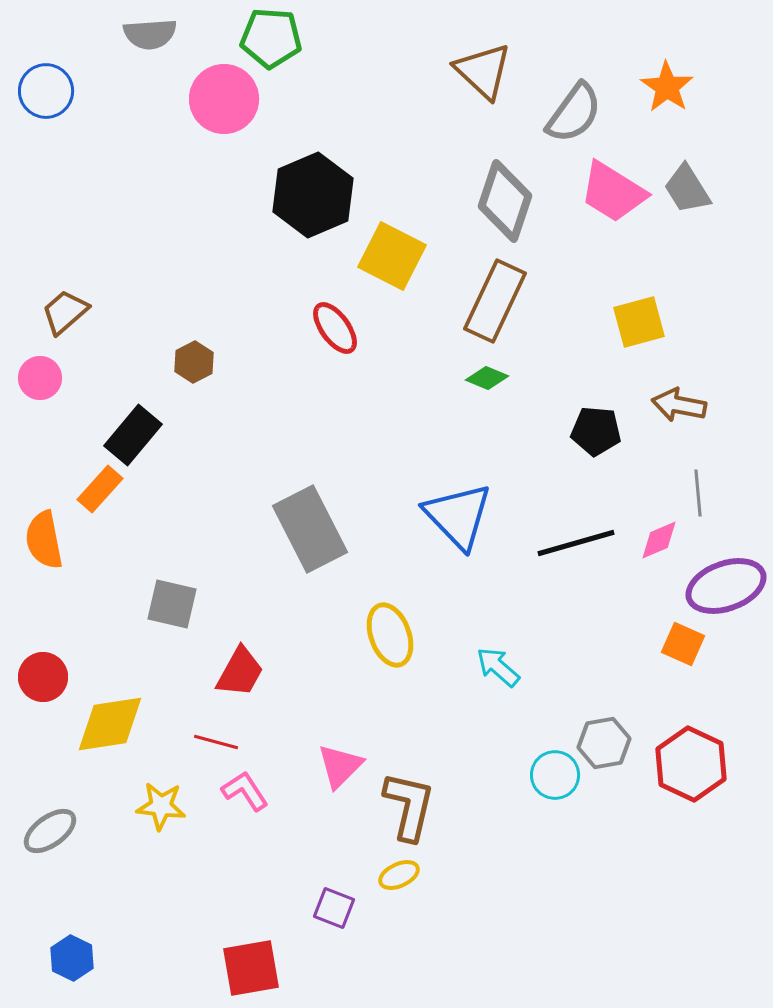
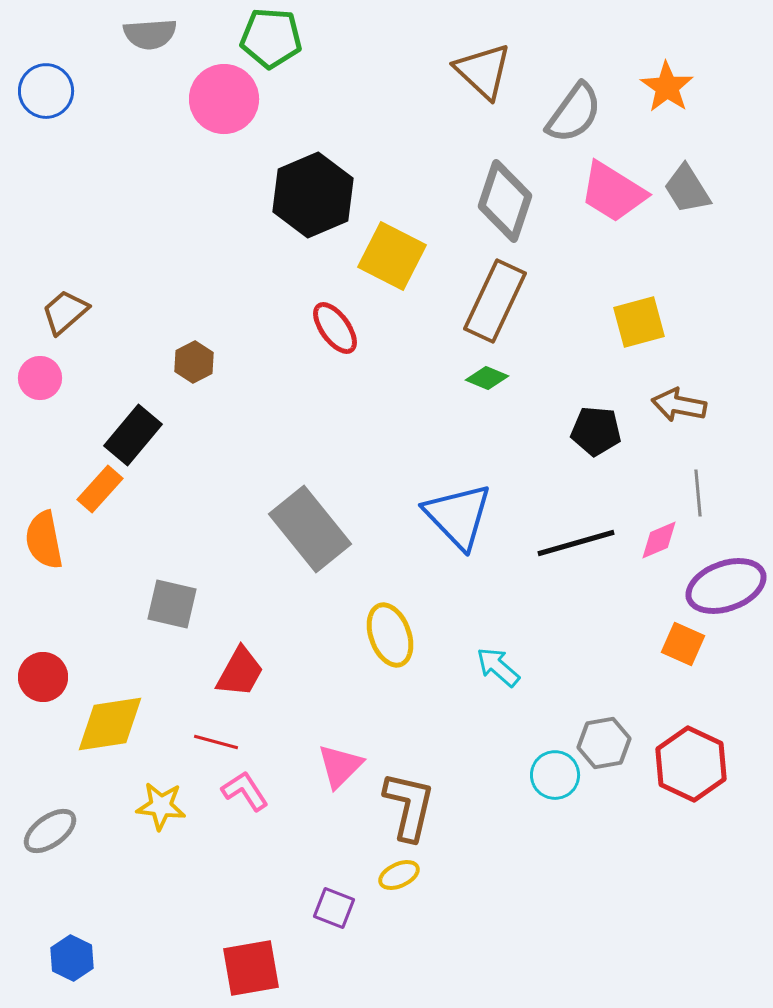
gray rectangle at (310, 529): rotated 12 degrees counterclockwise
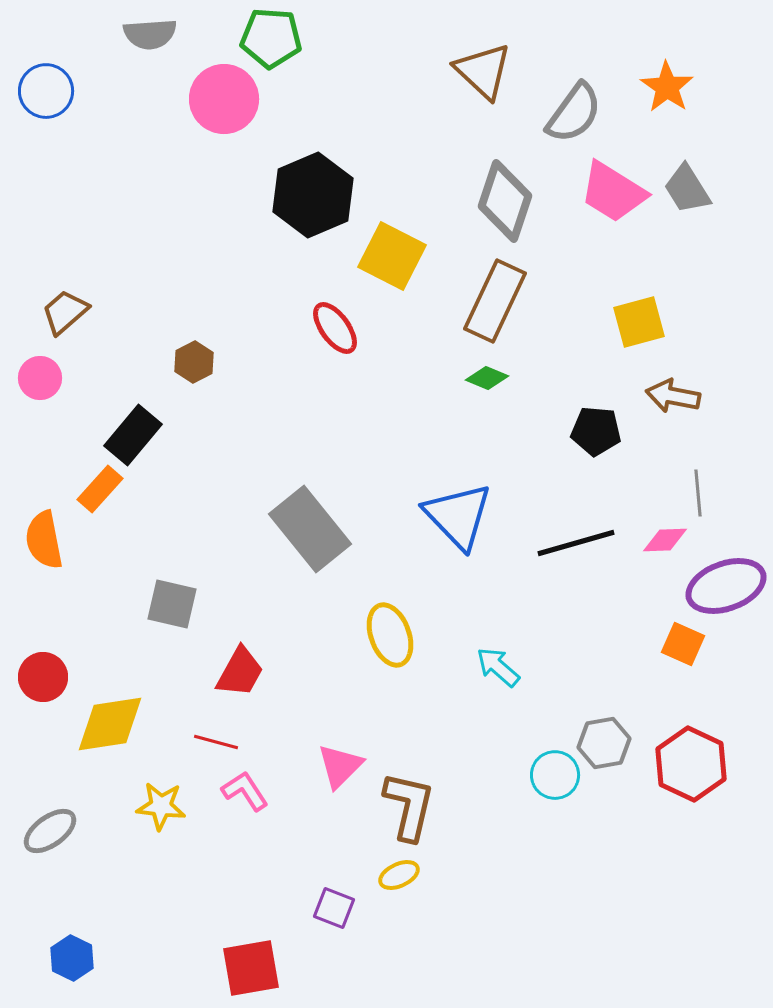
brown arrow at (679, 405): moved 6 px left, 9 px up
pink diamond at (659, 540): moved 6 px right; rotated 21 degrees clockwise
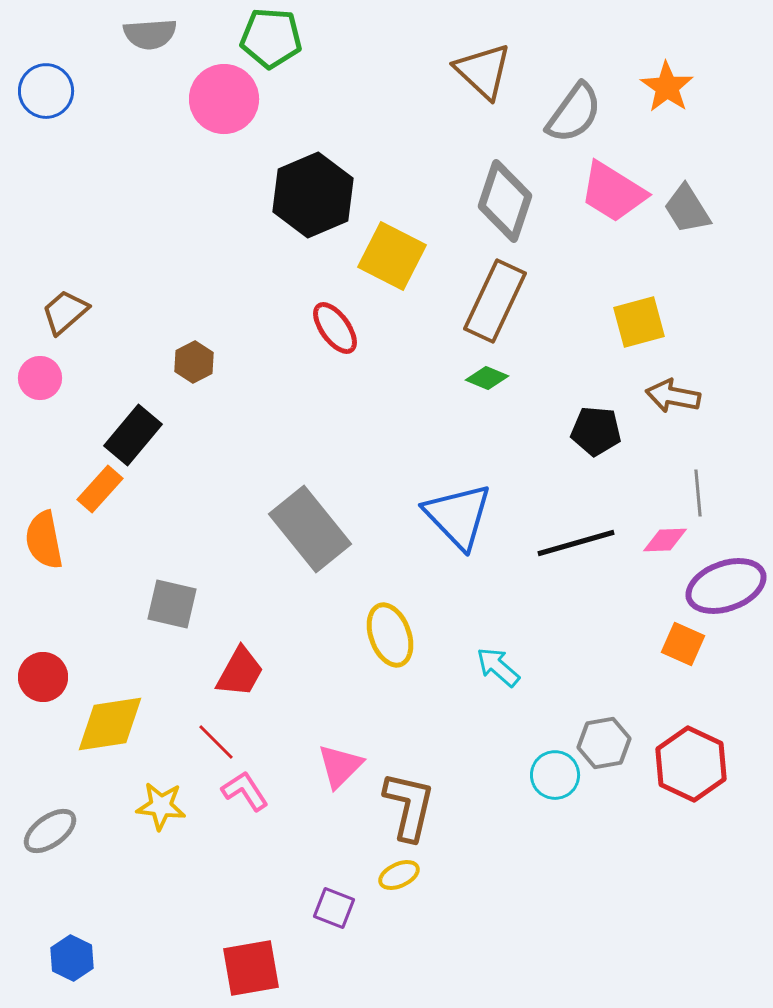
gray trapezoid at (687, 189): moved 20 px down
red line at (216, 742): rotated 30 degrees clockwise
